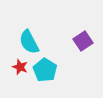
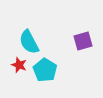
purple square: rotated 18 degrees clockwise
red star: moved 1 px left, 2 px up
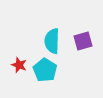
cyan semicircle: moved 23 px right, 1 px up; rotated 30 degrees clockwise
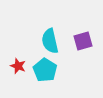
cyan semicircle: moved 2 px left; rotated 15 degrees counterclockwise
red star: moved 1 px left, 1 px down
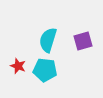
cyan semicircle: moved 2 px left, 1 px up; rotated 30 degrees clockwise
cyan pentagon: rotated 25 degrees counterclockwise
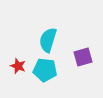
purple square: moved 16 px down
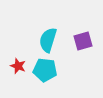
purple square: moved 16 px up
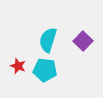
purple square: rotated 30 degrees counterclockwise
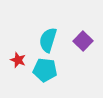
red star: moved 6 px up
